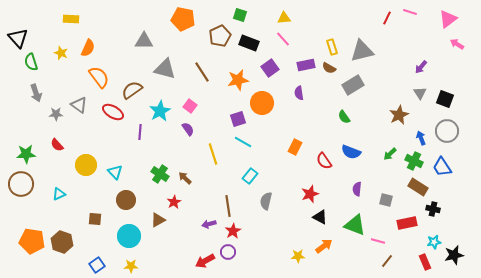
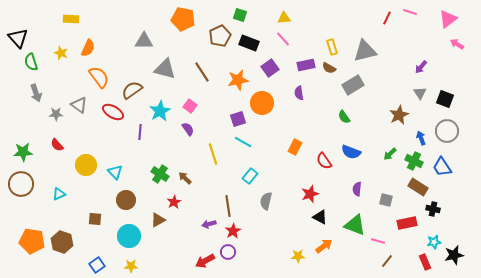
gray triangle at (362, 51): moved 3 px right
green star at (26, 154): moved 3 px left, 2 px up
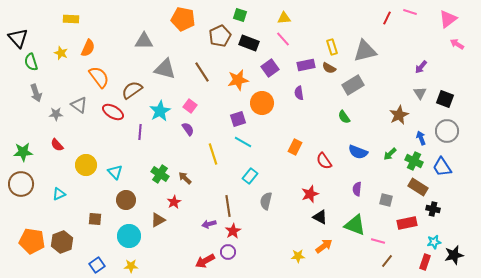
blue semicircle at (351, 152): moved 7 px right
brown hexagon at (62, 242): rotated 20 degrees clockwise
red rectangle at (425, 262): rotated 42 degrees clockwise
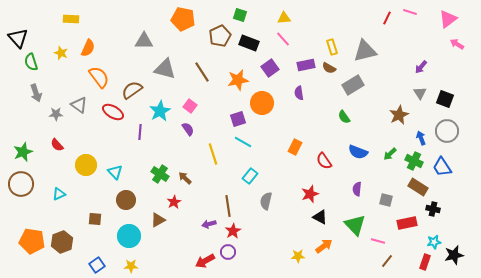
green star at (23, 152): rotated 18 degrees counterclockwise
green triangle at (355, 225): rotated 25 degrees clockwise
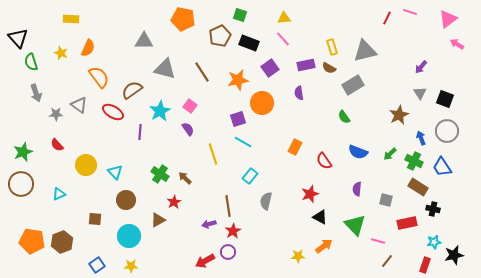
red rectangle at (425, 262): moved 3 px down
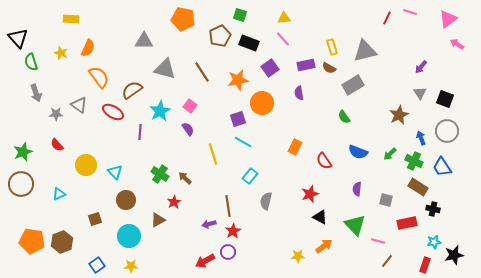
brown square at (95, 219): rotated 24 degrees counterclockwise
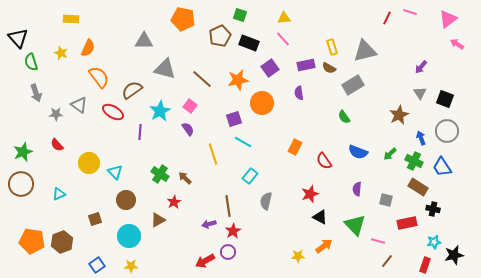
brown line at (202, 72): moved 7 px down; rotated 15 degrees counterclockwise
purple square at (238, 119): moved 4 px left
yellow circle at (86, 165): moved 3 px right, 2 px up
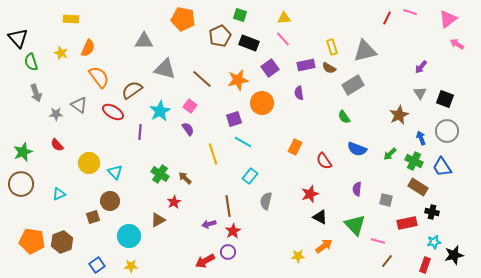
blue semicircle at (358, 152): moved 1 px left, 3 px up
brown circle at (126, 200): moved 16 px left, 1 px down
black cross at (433, 209): moved 1 px left, 3 px down
brown square at (95, 219): moved 2 px left, 2 px up
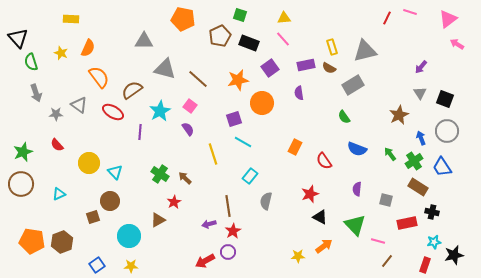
brown line at (202, 79): moved 4 px left
green arrow at (390, 154): rotated 96 degrees clockwise
green cross at (414, 161): rotated 30 degrees clockwise
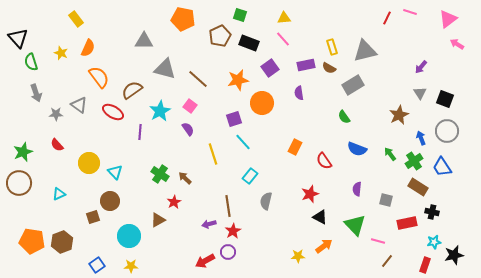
yellow rectangle at (71, 19): moved 5 px right; rotated 49 degrees clockwise
cyan line at (243, 142): rotated 18 degrees clockwise
brown circle at (21, 184): moved 2 px left, 1 px up
